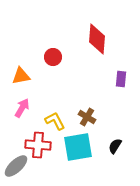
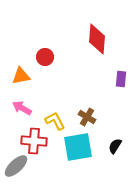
red circle: moved 8 px left
pink arrow: rotated 90 degrees counterclockwise
red cross: moved 4 px left, 4 px up
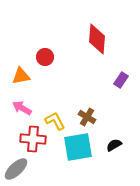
purple rectangle: moved 1 px down; rotated 28 degrees clockwise
red cross: moved 1 px left, 2 px up
black semicircle: moved 1 px left, 1 px up; rotated 28 degrees clockwise
gray ellipse: moved 3 px down
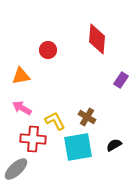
red circle: moved 3 px right, 7 px up
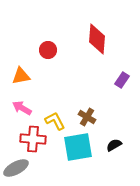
purple rectangle: moved 1 px right
gray ellipse: moved 1 px up; rotated 15 degrees clockwise
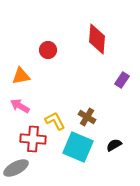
pink arrow: moved 2 px left, 2 px up
cyan square: rotated 32 degrees clockwise
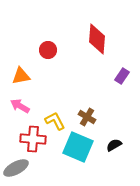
purple rectangle: moved 4 px up
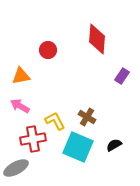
red cross: rotated 15 degrees counterclockwise
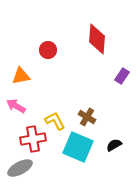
pink arrow: moved 4 px left
gray ellipse: moved 4 px right
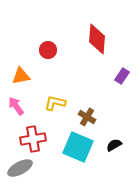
pink arrow: rotated 24 degrees clockwise
yellow L-shape: moved 18 px up; rotated 50 degrees counterclockwise
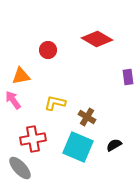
red diamond: rotated 64 degrees counterclockwise
purple rectangle: moved 6 px right, 1 px down; rotated 42 degrees counterclockwise
pink arrow: moved 3 px left, 6 px up
gray ellipse: rotated 75 degrees clockwise
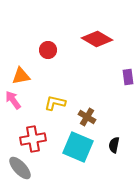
black semicircle: rotated 49 degrees counterclockwise
